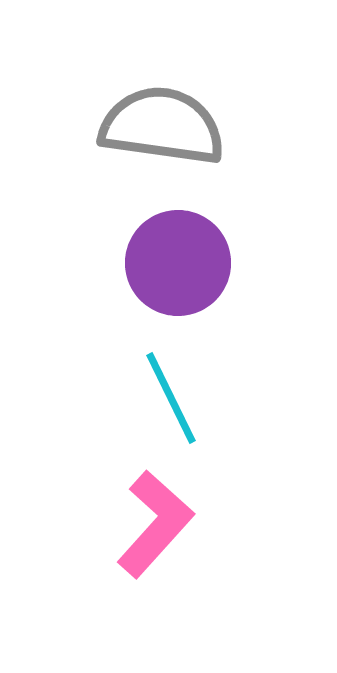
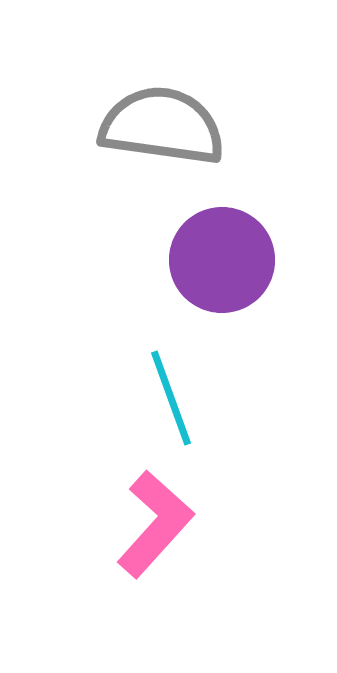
purple circle: moved 44 px right, 3 px up
cyan line: rotated 6 degrees clockwise
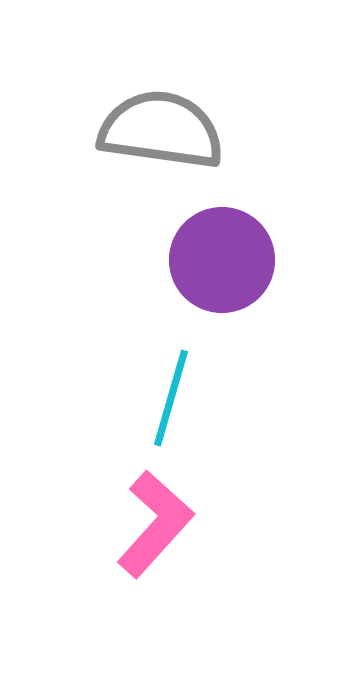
gray semicircle: moved 1 px left, 4 px down
cyan line: rotated 36 degrees clockwise
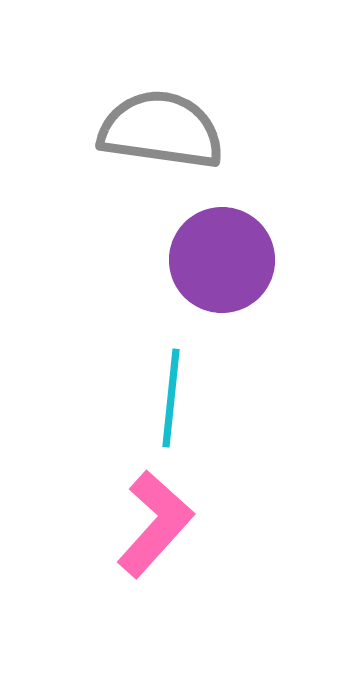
cyan line: rotated 10 degrees counterclockwise
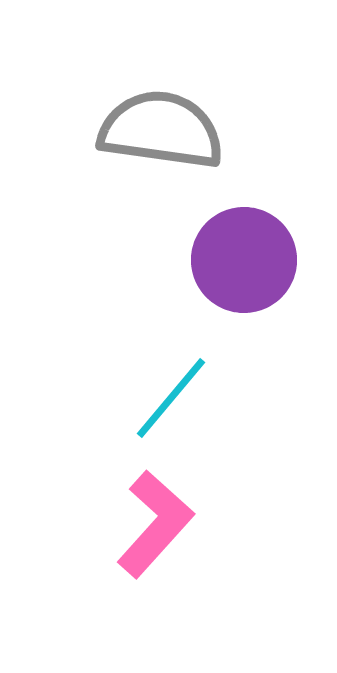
purple circle: moved 22 px right
cyan line: rotated 34 degrees clockwise
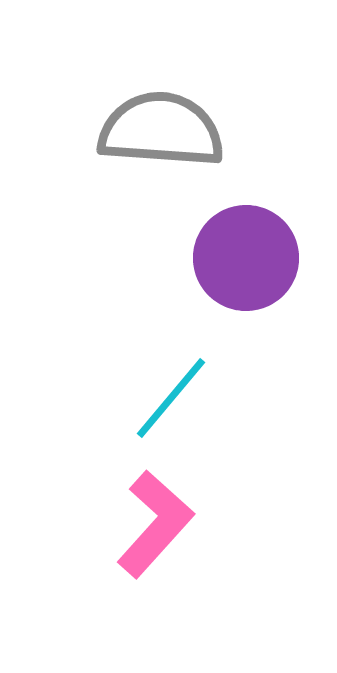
gray semicircle: rotated 4 degrees counterclockwise
purple circle: moved 2 px right, 2 px up
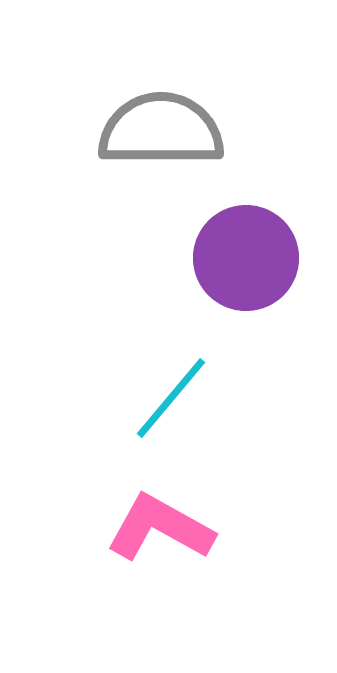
gray semicircle: rotated 4 degrees counterclockwise
pink L-shape: moved 5 px right, 4 px down; rotated 103 degrees counterclockwise
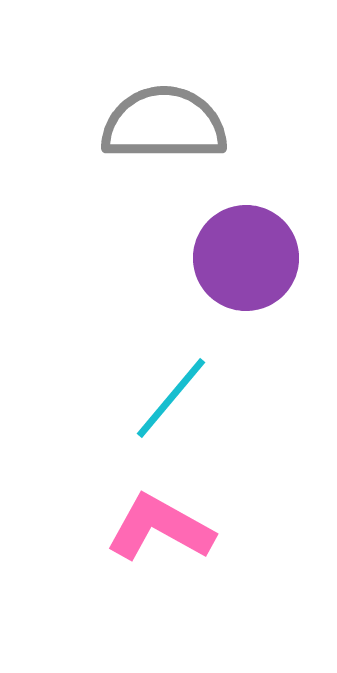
gray semicircle: moved 3 px right, 6 px up
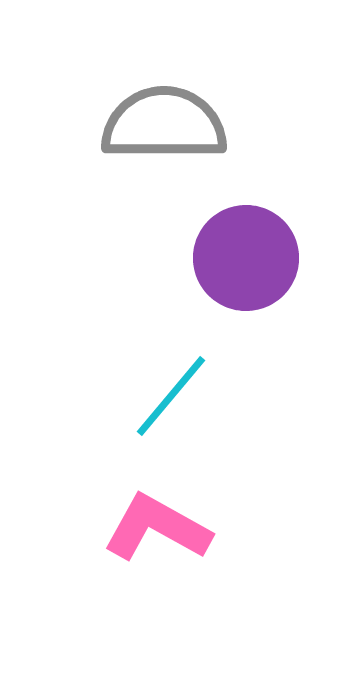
cyan line: moved 2 px up
pink L-shape: moved 3 px left
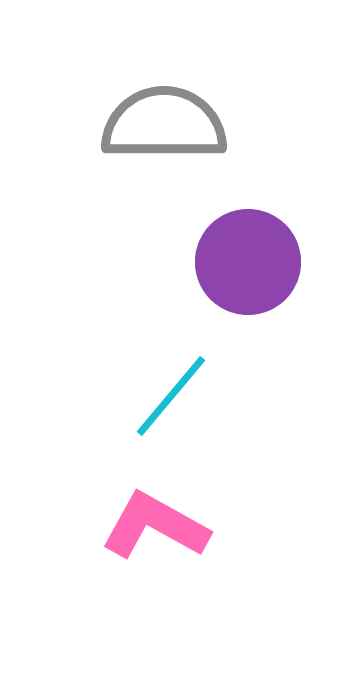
purple circle: moved 2 px right, 4 px down
pink L-shape: moved 2 px left, 2 px up
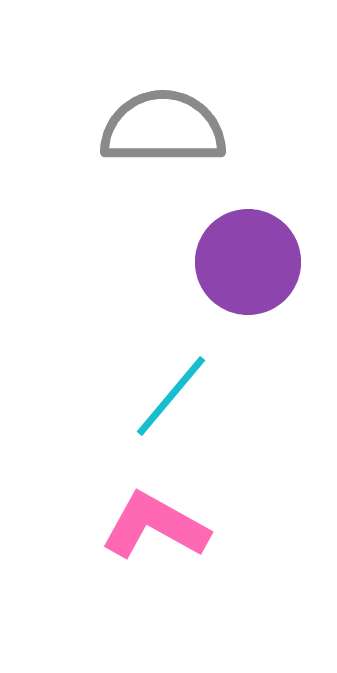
gray semicircle: moved 1 px left, 4 px down
